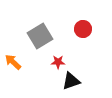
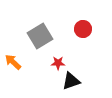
red star: moved 1 px down
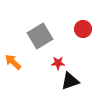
black triangle: moved 1 px left
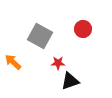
gray square: rotated 30 degrees counterclockwise
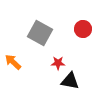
gray square: moved 3 px up
black triangle: rotated 30 degrees clockwise
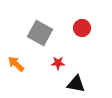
red circle: moved 1 px left, 1 px up
orange arrow: moved 3 px right, 2 px down
black triangle: moved 6 px right, 3 px down
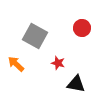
gray square: moved 5 px left, 3 px down
red star: rotated 16 degrees clockwise
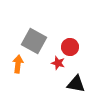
red circle: moved 12 px left, 19 px down
gray square: moved 1 px left, 5 px down
orange arrow: moved 2 px right; rotated 54 degrees clockwise
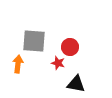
gray square: rotated 25 degrees counterclockwise
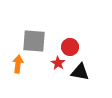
red star: rotated 16 degrees clockwise
black triangle: moved 4 px right, 12 px up
